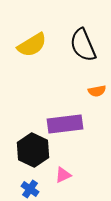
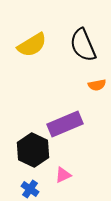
orange semicircle: moved 6 px up
purple rectangle: rotated 16 degrees counterclockwise
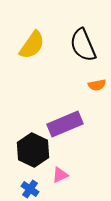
yellow semicircle: rotated 24 degrees counterclockwise
pink triangle: moved 3 px left
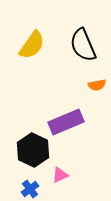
purple rectangle: moved 1 px right, 2 px up
blue cross: rotated 18 degrees clockwise
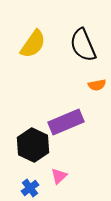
yellow semicircle: moved 1 px right, 1 px up
black hexagon: moved 5 px up
pink triangle: moved 1 px left, 1 px down; rotated 18 degrees counterclockwise
blue cross: moved 1 px up
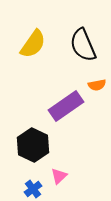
purple rectangle: moved 16 px up; rotated 12 degrees counterclockwise
blue cross: moved 3 px right, 1 px down
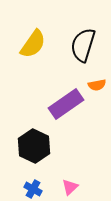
black semicircle: rotated 40 degrees clockwise
purple rectangle: moved 2 px up
black hexagon: moved 1 px right, 1 px down
pink triangle: moved 11 px right, 11 px down
blue cross: rotated 24 degrees counterclockwise
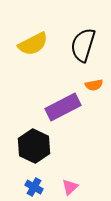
yellow semicircle: rotated 28 degrees clockwise
orange semicircle: moved 3 px left
purple rectangle: moved 3 px left, 3 px down; rotated 8 degrees clockwise
blue cross: moved 1 px right, 2 px up
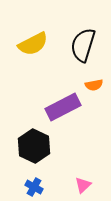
pink triangle: moved 13 px right, 2 px up
